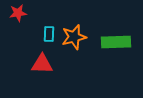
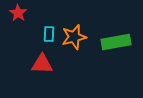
red star: rotated 30 degrees counterclockwise
green rectangle: rotated 8 degrees counterclockwise
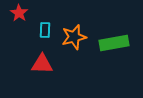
red star: moved 1 px right
cyan rectangle: moved 4 px left, 4 px up
green rectangle: moved 2 px left, 1 px down
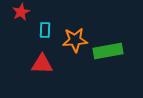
red star: moved 2 px right, 1 px up; rotated 12 degrees clockwise
orange star: moved 1 px right, 3 px down; rotated 10 degrees clockwise
green rectangle: moved 6 px left, 8 px down
